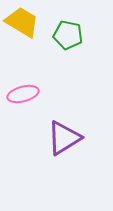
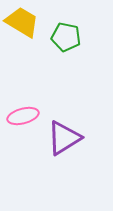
green pentagon: moved 2 px left, 2 px down
pink ellipse: moved 22 px down
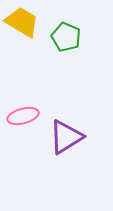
green pentagon: rotated 12 degrees clockwise
purple triangle: moved 2 px right, 1 px up
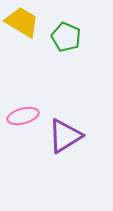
purple triangle: moved 1 px left, 1 px up
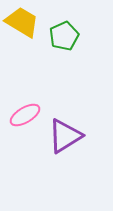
green pentagon: moved 2 px left, 1 px up; rotated 24 degrees clockwise
pink ellipse: moved 2 px right, 1 px up; rotated 16 degrees counterclockwise
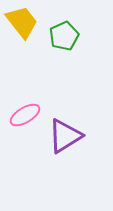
yellow trapezoid: rotated 21 degrees clockwise
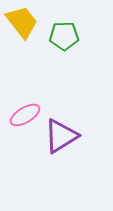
green pentagon: rotated 24 degrees clockwise
purple triangle: moved 4 px left
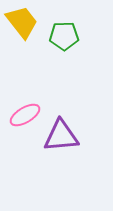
purple triangle: rotated 27 degrees clockwise
